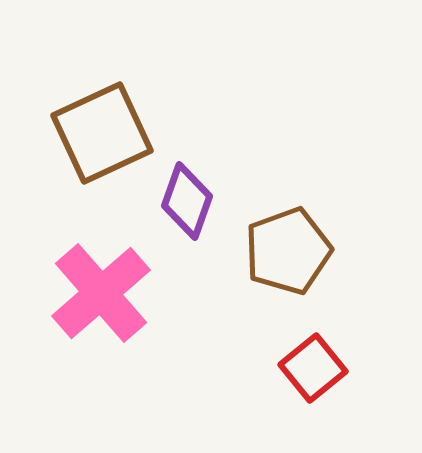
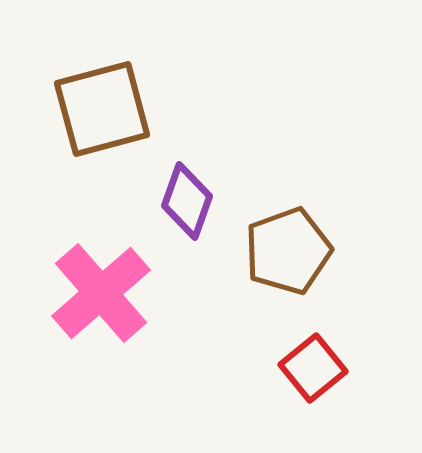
brown square: moved 24 px up; rotated 10 degrees clockwise
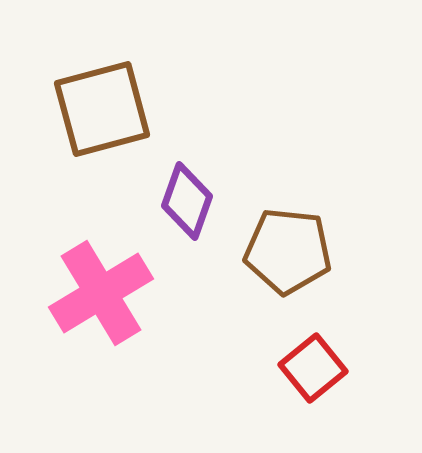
brown pentagon: rotated 26 degrees clockwise
pink cross: rotated 10 degrees clockwise
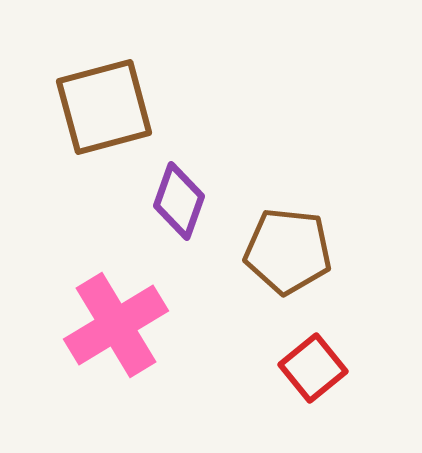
brown square: moved 2 px right, 2 px up
purple diamond: moved 8 px left
pink cross: moved 15 px right, 32 px down
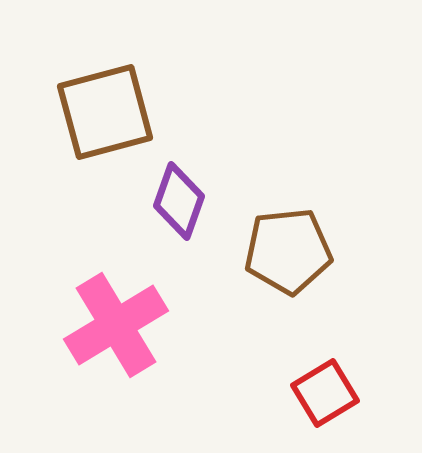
brown square: moved 1 px right, 5 px down
brown pentagon: rotated 12 degrees counterclockwise
red square: moved 12 px right, 25 px down; rotated 8 degrees clockwise
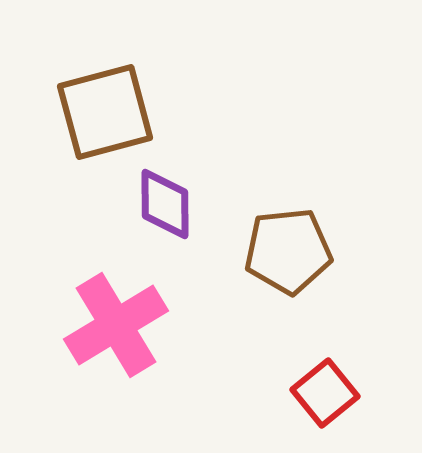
purple diamond: moved 14 px left, 3 px down; rotated 20 degrees counterclockwise
red square: rotated 8 degrees counterclockwise
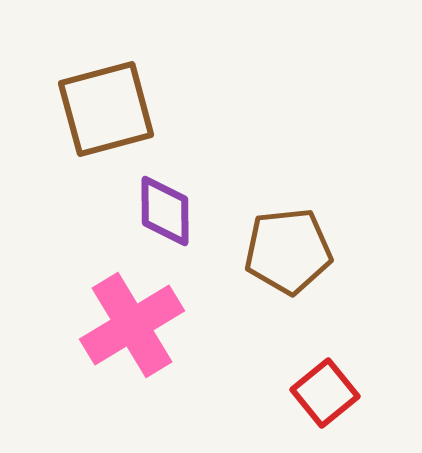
brown square: moved 1 px right, 3 px up
purple diamond: moved 7 px down
pink cross: moved 16 px right
